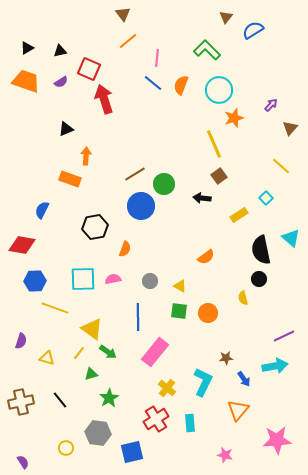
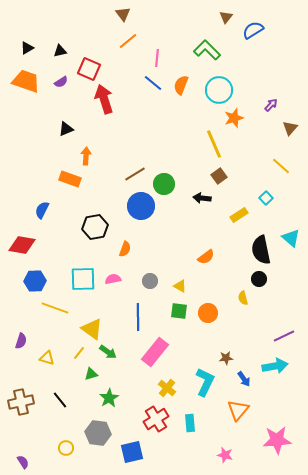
cyan L-shape at (203, 382): moved 2 px right
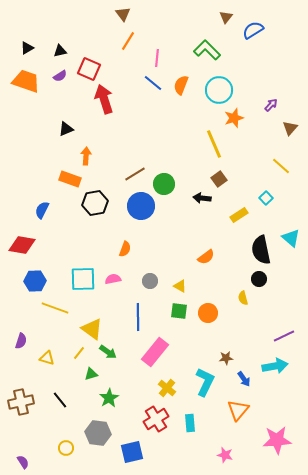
orange line at (128, 41): rotated 18 degrees counterclockwise
purple semicircle at (61, 82): moved 1 px left, 6 px up
brown square at (219, 176): moved 3 px down
black hexagon at (95, 227): moved 24 px up
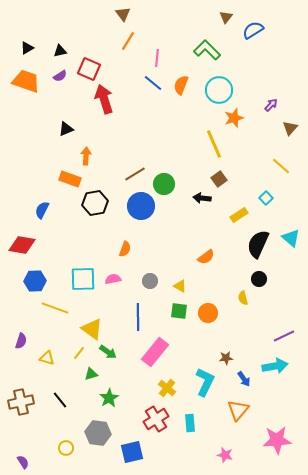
black semicircle at (261, 250): moved 3 px left, 6 px up; rotated 36 degrees clockwise
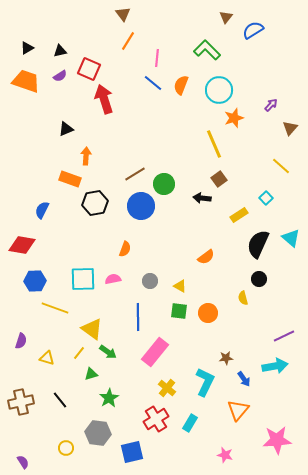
cyan rectangle at (190, 423): rotated 36 degrees clockwise
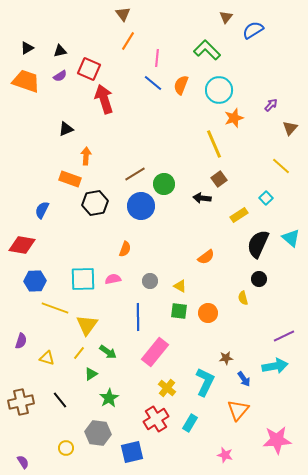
yellow triangle at (92, 329): moved 5 px left, 4 px up; rotated 30 degrees clockwise
green triangle at (91, 374): rotated 16 degrees counterclockwise
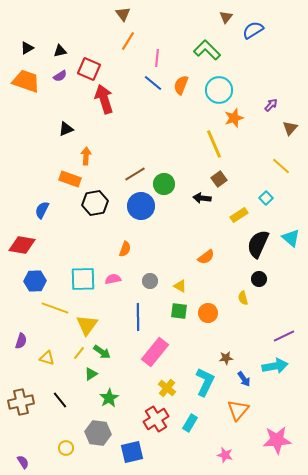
green arrow at (108, 352): moved 6 px left
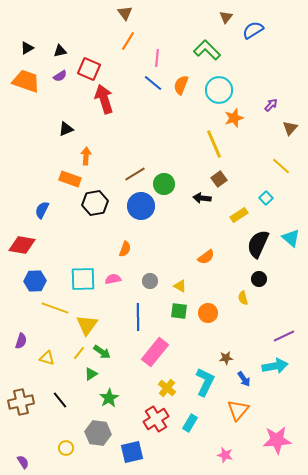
brown triangle at (123, 14): moved 2 px right, 1 px up
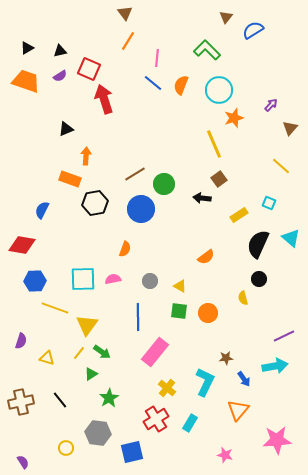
cyan square at (266, 198): moved 3 px right, 5 px down; rotated 24 degrees counterclockwise
blue circle at (141, 206): moved 3 px down
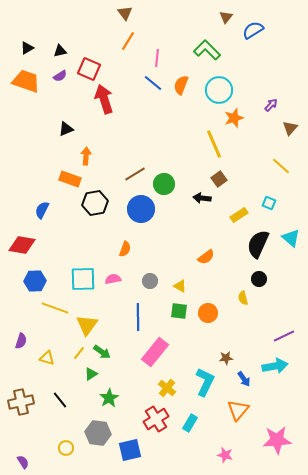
blue square at (132, 452): moved 2 px left, 2 px up
